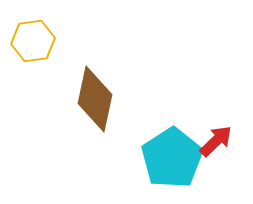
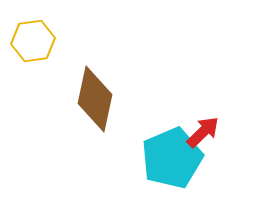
red arrow: moved 13 px left, 9 px up
cyan pentagon: rotated 10 degrees clockwise
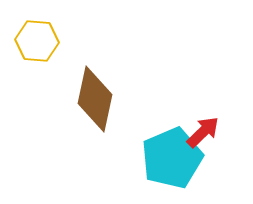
yellow hexagon: moved 4 px right; rotated 12 degrees clockwise
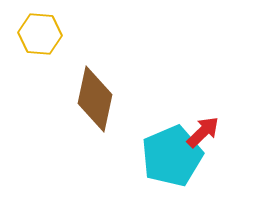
yellow hexagon: moved 3 px right, 7 px up
cyan pentagon: moved 2 px up
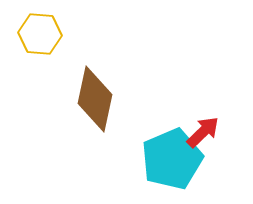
cyan pentagon: moved 3 px down
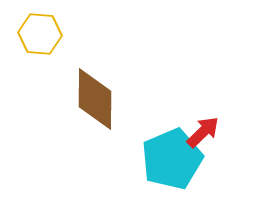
brown diamond: rotated 12 degrees counterclockwise
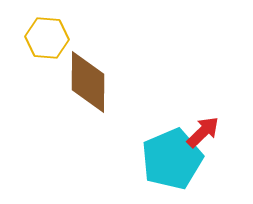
yellow hexagon: moved 7 px right, 4 px down
brown diamond: moved 7 px left, 17 px up
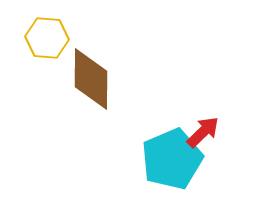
brown diamond: moved 3 px right, 3 px up
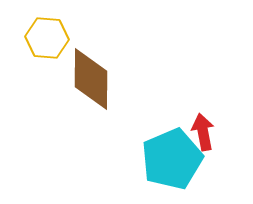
red arrow: rotated 57 degrees counterclockwise
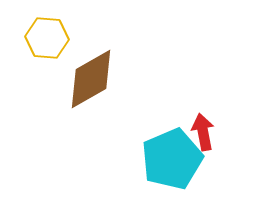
brown diamond: rotated 60 degrees clockwise
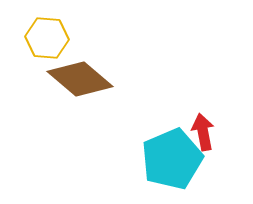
brown diamond: moved 11 px left; rotated 70 degrees clockwise
